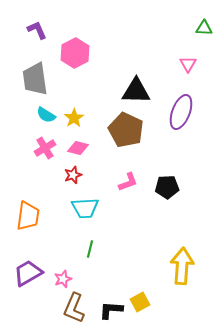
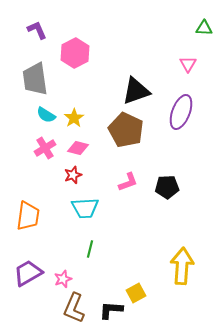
black triangle: rotated 20 degrees counterclockwise
yellow square: moved 4 px left, 9 px up
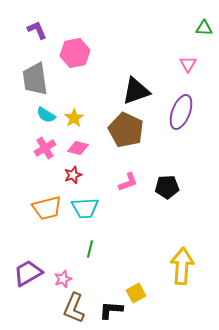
pink hexagon: rotated 16 degrees clockwise
orange trapezoid: moved 19 px right, 8 px up; rotated 68 degrees clockwise
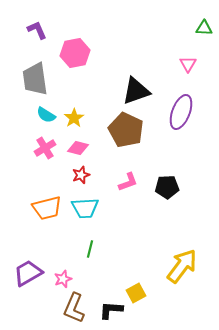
red star: moved 8 px right
yellow arrow: rotated 33 degrees clockwise
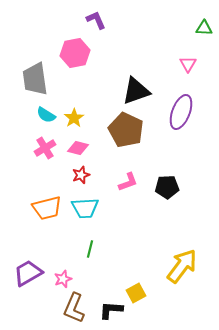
purple L-shape: moved 59 px right, 10 px up
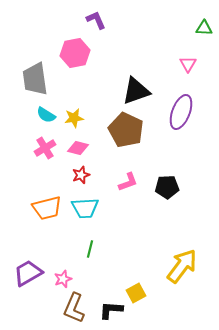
yellow star: rotated 24 degrees clockwise
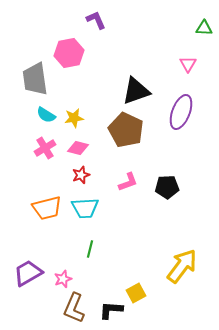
pink hexagon: moved 6 px left
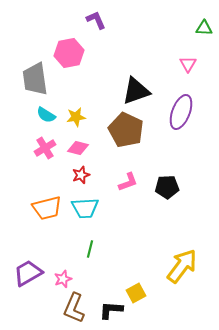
yellow star: moved 2 px right, 1 px up
